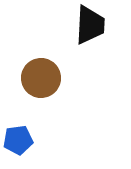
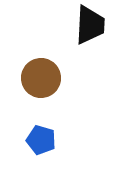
blue pentagon: moved 23 px right; rotated 24 degrees clockwise
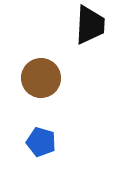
blue pentagon: moved 2 px down
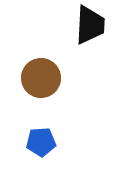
blue pentagon: rotated 20 degrees counterclockwise
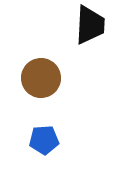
blue pentagon: moved 3 px right, 2 px up
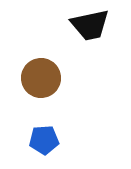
black trapezoid: rotated 75 degrees clockwise
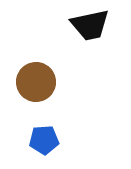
brown circle: moved 5 px left, 4 px down
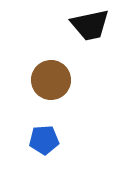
brown circle: moved 15 px right, 2 px up
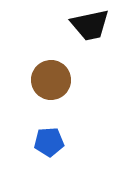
blue pentagon: moved 5 px right, 2 px down
